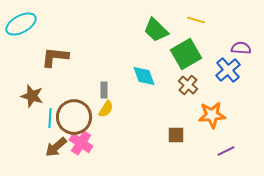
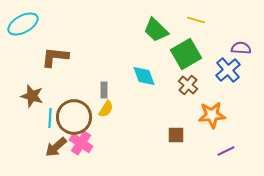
cyan ellipse: moved 2 px right
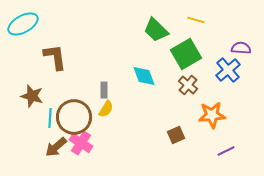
brown L-shape: rotated 76 degrees clockwise
brown square: rotated 24 degrees counterclockwise
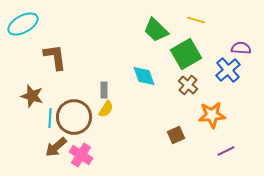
pink cross: moved 12 px down
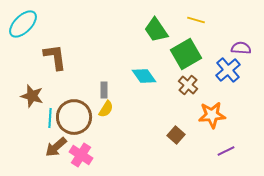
cyan ellipse: rotated 16 degrees counterclockwise
green trapezoid: rotated 12 degrees clockwise
cyan diamond: rotated 15 degrees counterclockwise
brown square: rotated 24 degrees counterclockwise
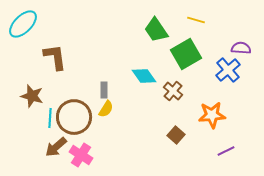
brown cross: moved 15 px left, 6 px down
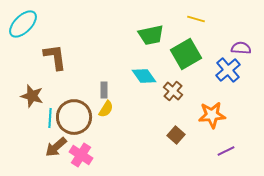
yellow line: moved 1 px up
green trapezoid: moved 5 px left, 5 px down; rotated 68 degrees counterclockwise
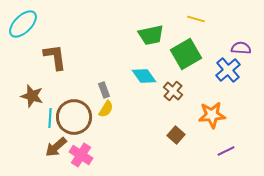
gray rectangle: rotated 21 degrees counterclockwise
